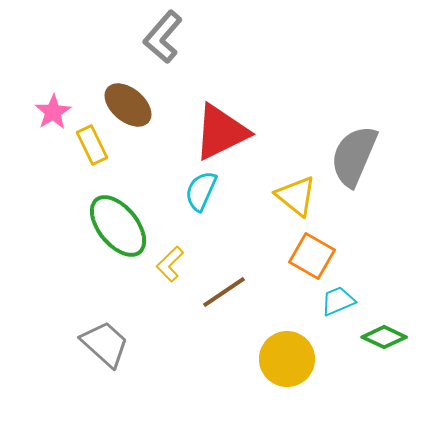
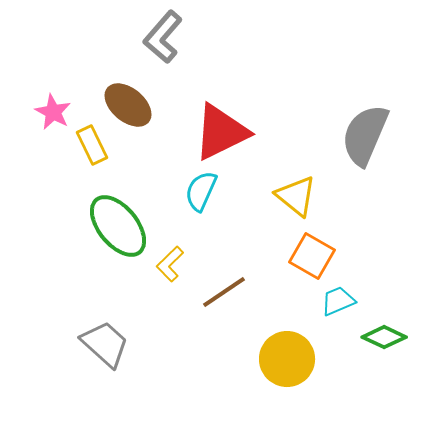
pink star: rotated 12 degrees counterclockwise
gray semicircle: moved 11 px right, 21 px up
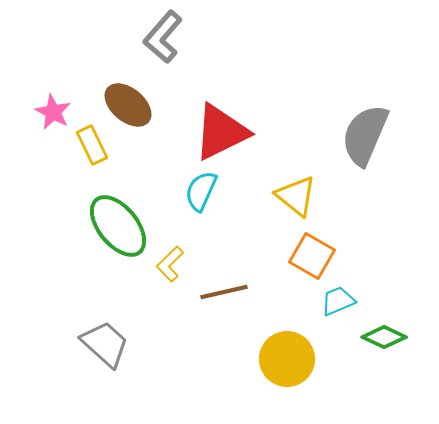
brown line: rotated 21 degrees clockwise
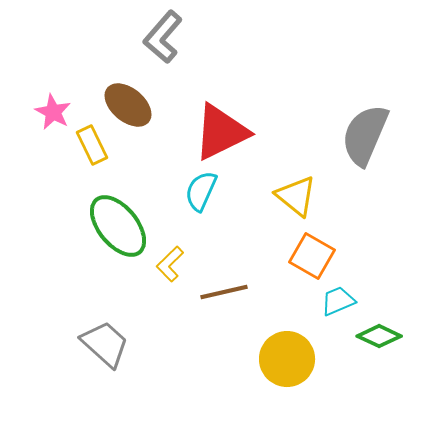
green diamond: moved 5 px left, 1 px up
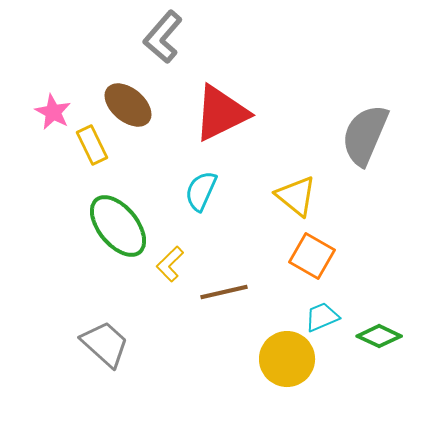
red triangle: moved 19 px up
cyan trapezoid: moved 16 px left, 16 px down
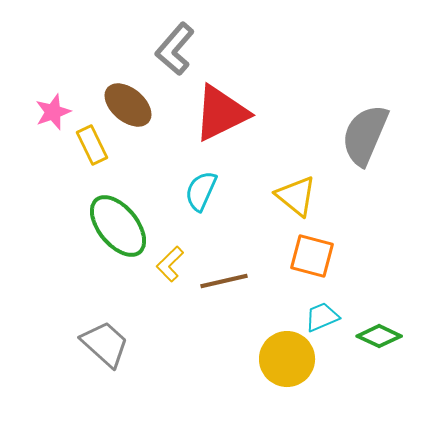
gray L-shape: moved 12 px right, 12 px down
pink star: rotated 24 degrees clockwise
orange square: rotated 15 degrees counterclockwise
brown line: moved 11 px up
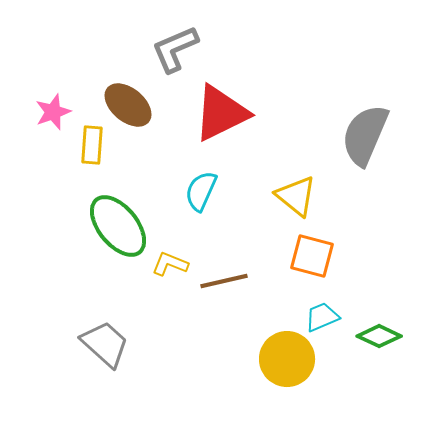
gray L-shape: rotated 26 degrees clockwise
yellow rectangle: rotated 30 degrees clockwise
yellow L-shape: rotated 66 degrees clockwise
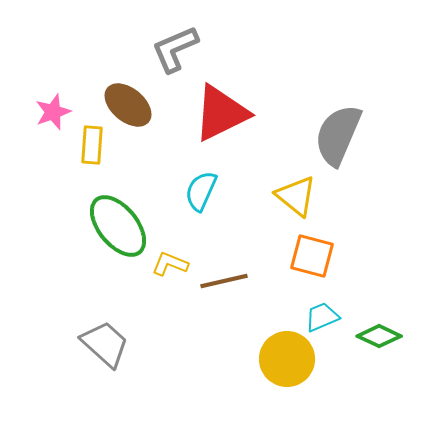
gray semicircle: moved 27 px left
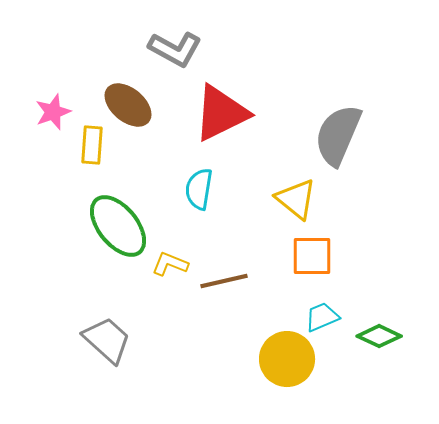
gray L-shape: rotated 128 degrees counterclockwise
cyan semicircle: moved 2 px left, 2 px up; rotated 15 degrees counterclockwise
yellow triangle: moved 3 px down
orange square: rotated 15 degrees counterclockwise
gray trapezoid: moved 2 px right, 4 px up
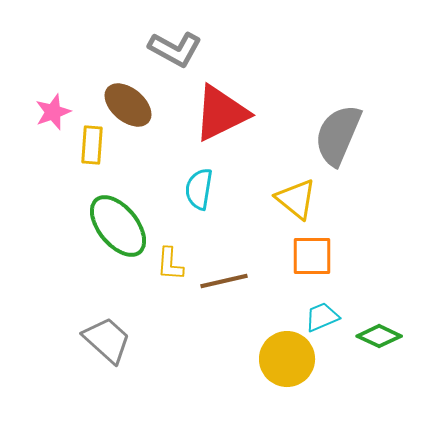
yellow L-shape: rotated 108 degrees counterclockwise
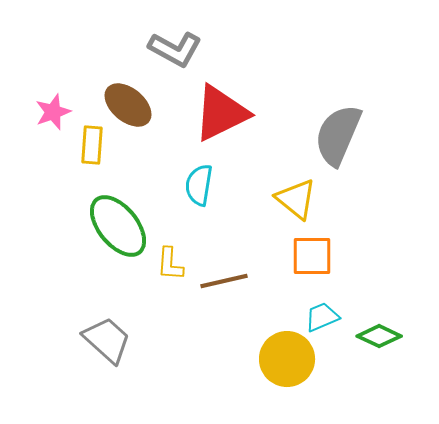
cyan semicircle: moved 4 px up
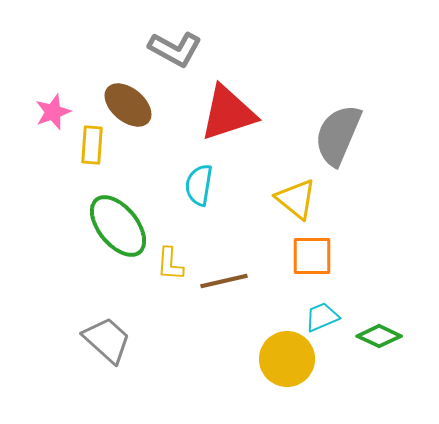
red triangle: moved 7 px right; rotated 8 degrees clockwise
